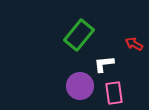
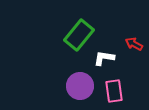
white L-shape: moved 6 px up; rotated 15 degrees clockwise
pink rectangle: moved 2 px up
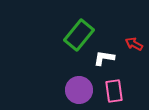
purple circle: moved 1 px left, 4 px down
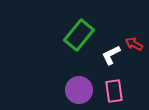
white L-shape: moved 7 px right, 3 px up; rotated 35 degrees counterclockwise
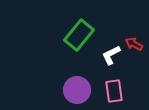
purple circle: moved 2 px left
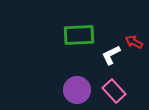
green rectangle: rotated 48 degrees clockwise
red arrow: moved 2 px up
pink rectangle: rotated 35 degrees counterclockwise
